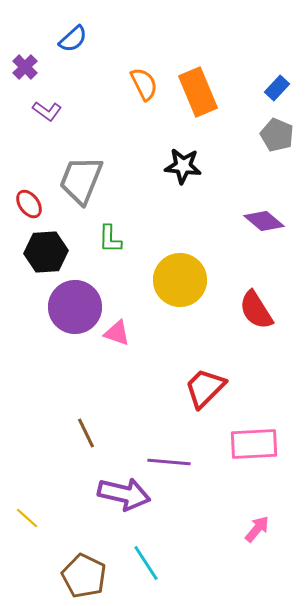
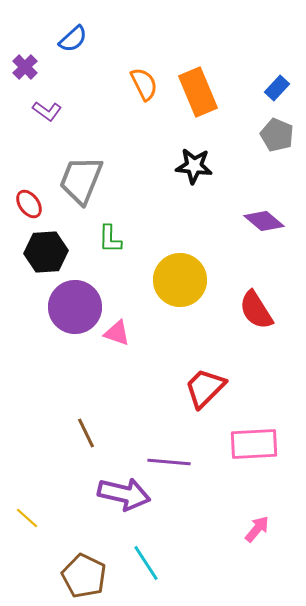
black star: moved 11 px right
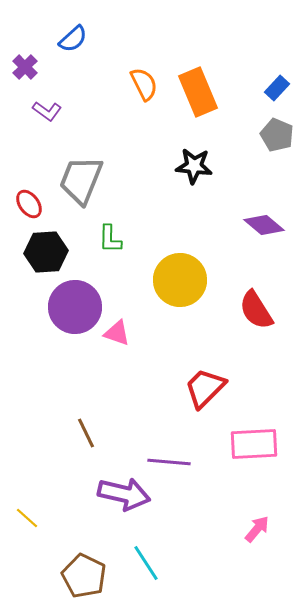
purple diamond: moved 4 px down
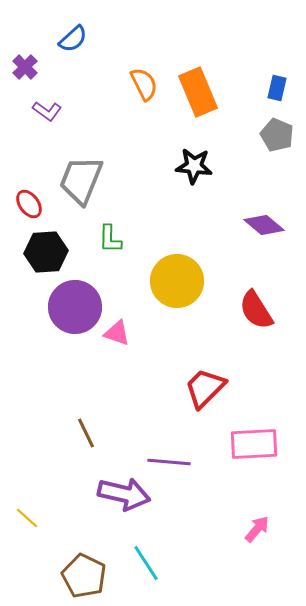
blue rectangle: rotated 30 degrees counterclockwise
yellow circle: moved 3 px left, 1 px down
